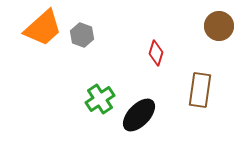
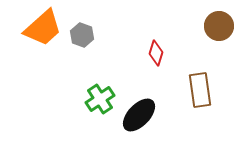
brown rectangle: rotated 16 degrees counterclockwise
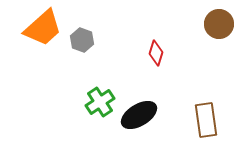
brown circle: moved 2 px up
gray hexagon: moved 5 px down
brown rectangle: moved 6 px right, 30 px down
green cross: moved 3 px down
black ellipse: rotated 15 degrees clockwise
